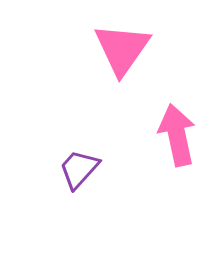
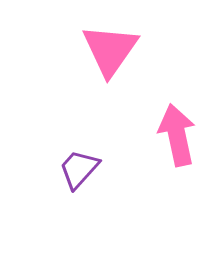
pink triangle: moved 12 px left, 1 px down
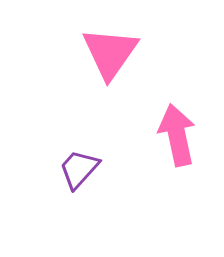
pink triangle: moved 3 px down
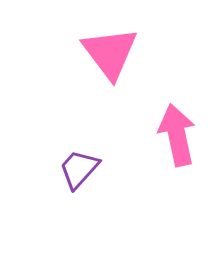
pink triangle: rotated 12 degrees counterclockwise
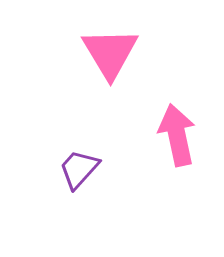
pink triangle: rotated 6 degrees clockwise
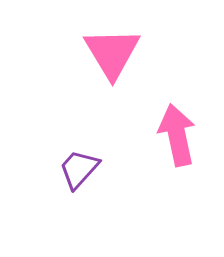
pink triangle: moved 2 px right
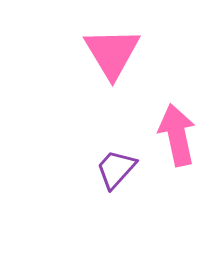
purple trapezoid: moved 37 px right
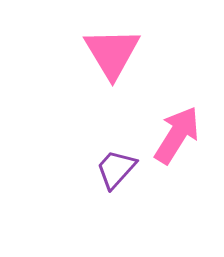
pink arrow: rotated 44 degrees clockwise
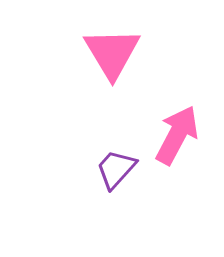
pink arrow: rotated 4 degrees counterclockwise
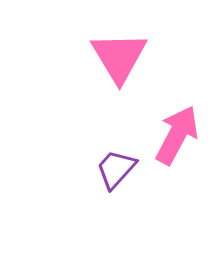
pink triangle: moved 7 px right, 4 px down
